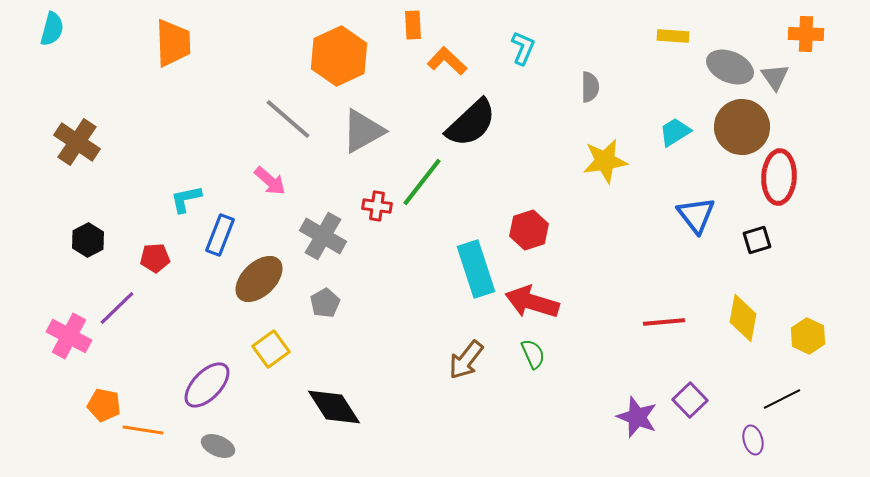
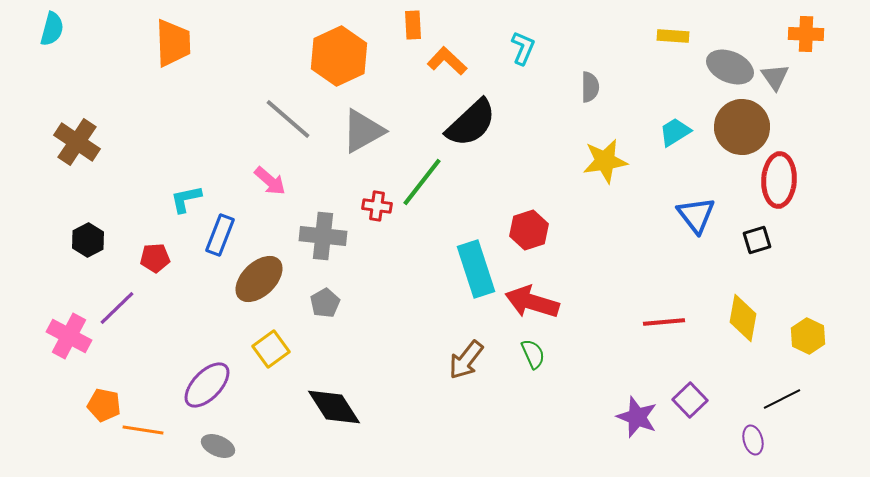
red ellipse at (779, 177): moved 3 px down
gray cross at (323, 236): rotated 24 degrees counterclockwise
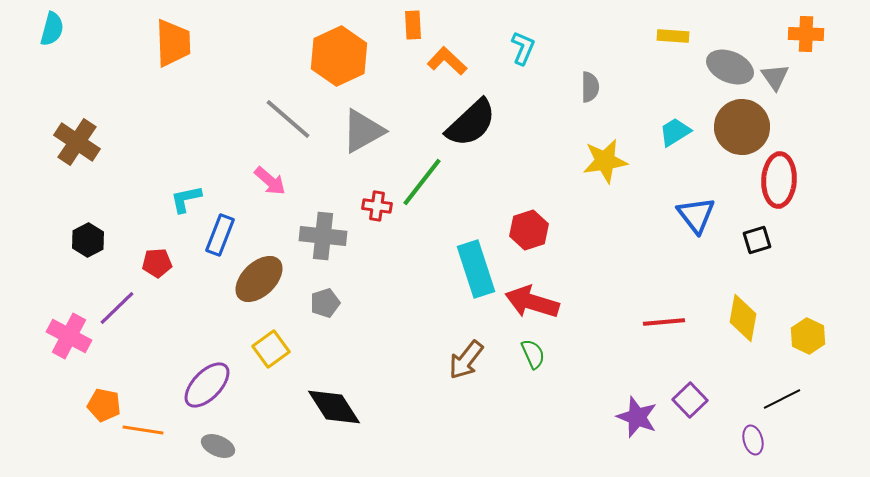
red pentagon at (155, 258): moved 2 px right, 5 px down
gray pentagon at (325, 303): rotated 12 degrees clockwise
